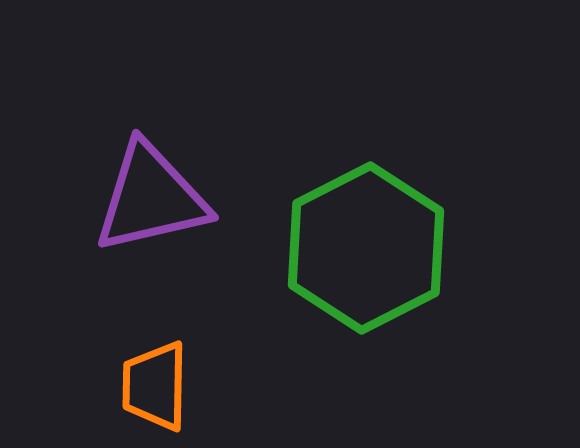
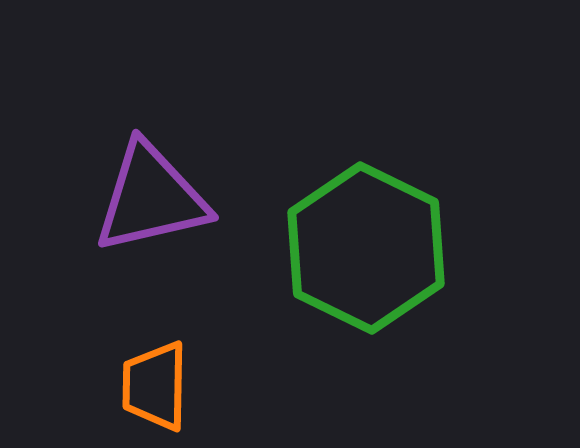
green hexagon: rotated 7 degrees counterclockwise
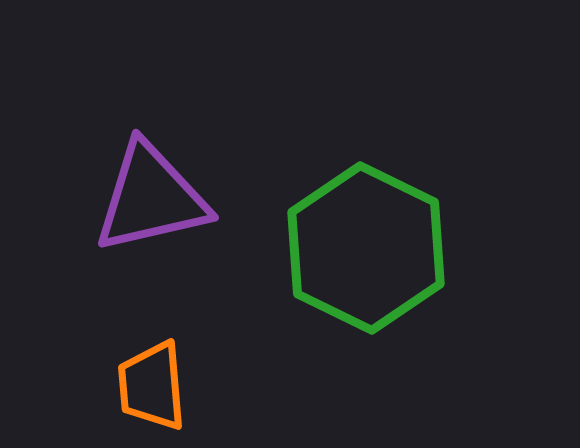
orange trapezoid: moved 3 px left; rotated 6 degrees counterclockwise
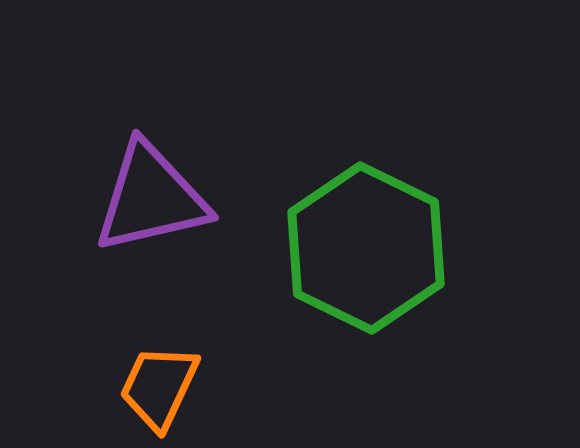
orange trapezoid: moved 7 px right, 1 px down; rotated 30 degrees clockwise
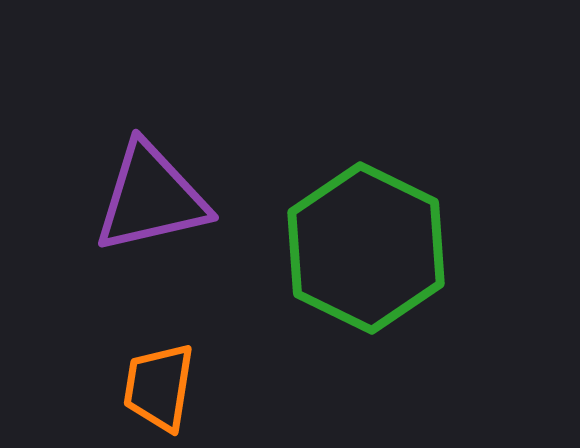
orange trapezoid: rotated 16 degrees counterclockwise
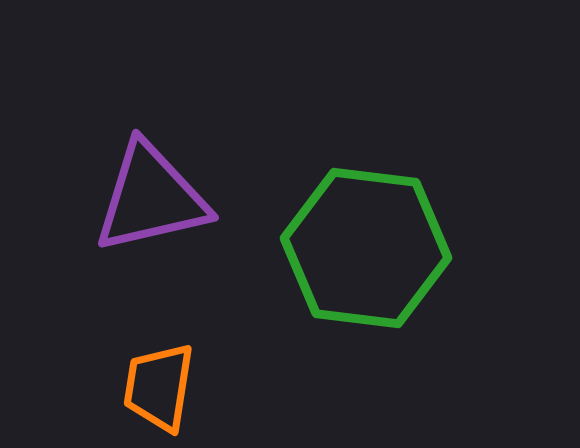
green hexagon: rotated 19 degrees counterclockwise
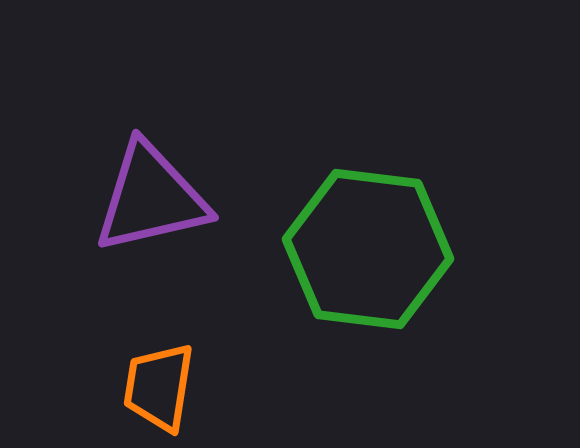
green hexagon: moved 2 px right, 1 px down
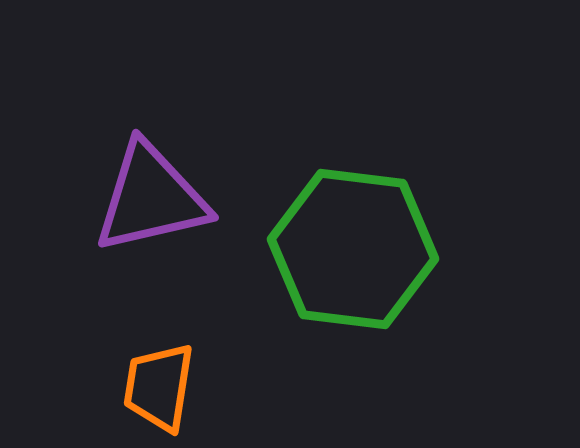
green hexagon: moved 15 px left
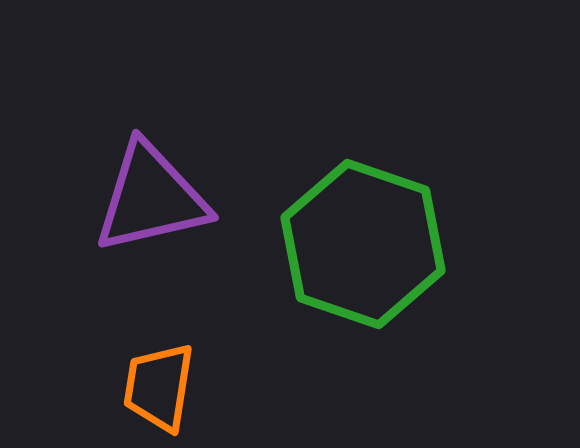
green hexagon: moved 10 px right, 5 px up; rotated 12 degrees clockwise
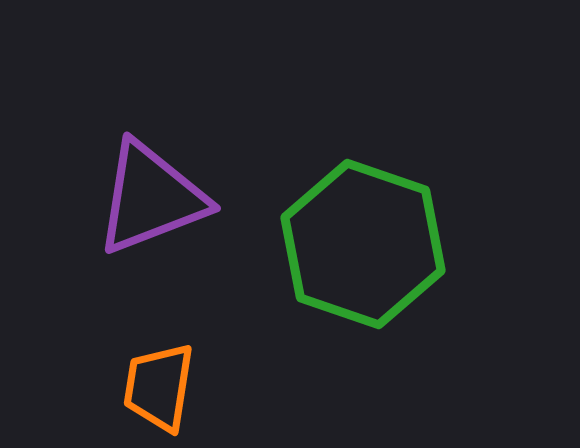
purple triangle: rotated 8 degrees counterclockwise
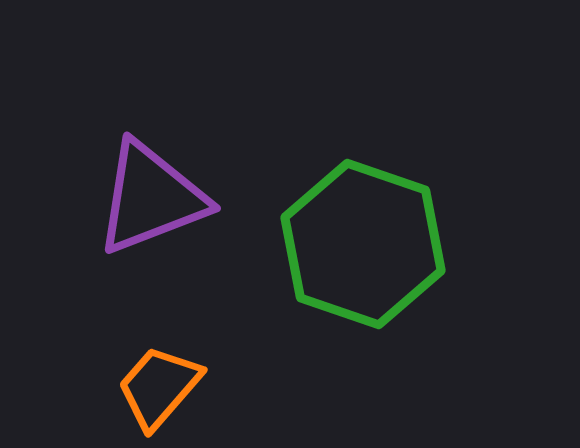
orange trapezoid: rotated 32 degrees clockwise
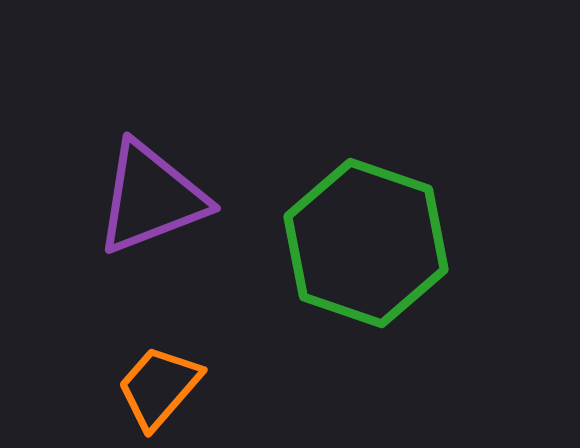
green hexagon: moved 3 px right, 1 px up
